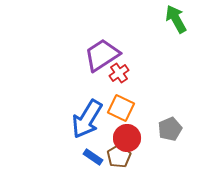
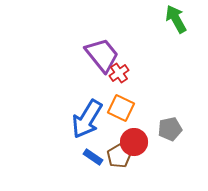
purple trapezoid: rotated 84 degrees clockwise
gray pentagon: rotated 10 degrees clockwise
red circle: moved 7 px right, 4 px down
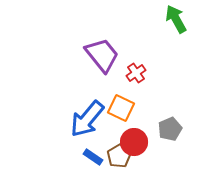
red cross: moved 17 px right
blue arrow: rotated 9 degrees clockwise
gray pentagon: rotated 10 degrees counterclockwise
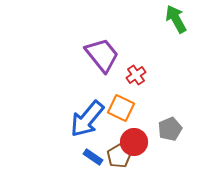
red cross: moved 2 px down
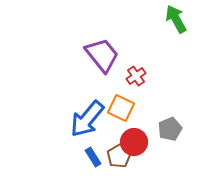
red cross: moved 1 px down
blue rectangle: rotated 24 degrees clockwise
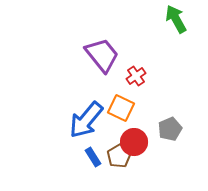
blue arrow: moved 1 px left, 1 px down
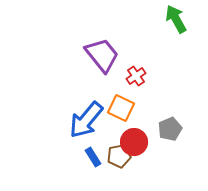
brown pentagon: rotated 20 degrees clockwise
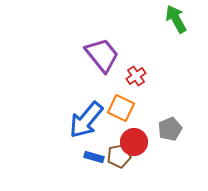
blue rectangle: moved 1 px right; rotated 42 degrees counterclockwise
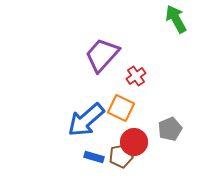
purple trapezoid: rotated 99 degrees counterclockwise
blue arrow: rotated 9 degrees clockwise
brown pentagon: moved 2 px right
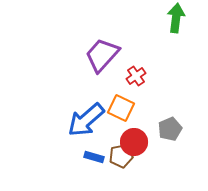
green arrow: moved 1 px up; rotated 36 degrees clockwise
